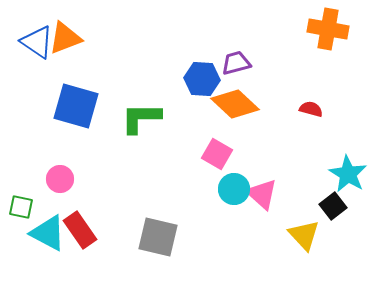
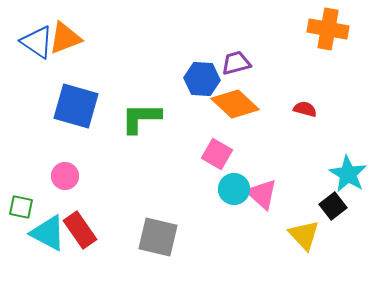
red semicircle: moved 6 px left
pink circle: moved 5 px right, 3 px up
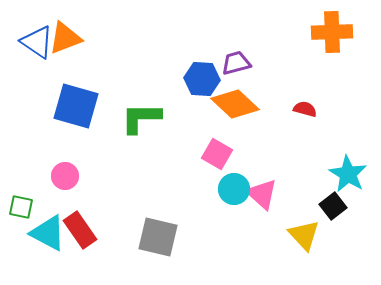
orange cross: moved 4 px right, 3 px down; rotated 12 degrees counterclockwise
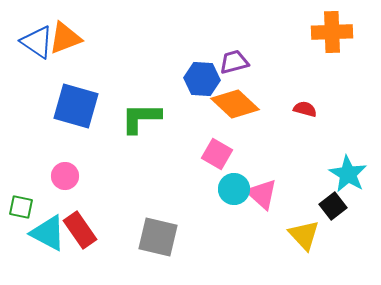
purple trapezoid: moved 2 px left, 1 px up
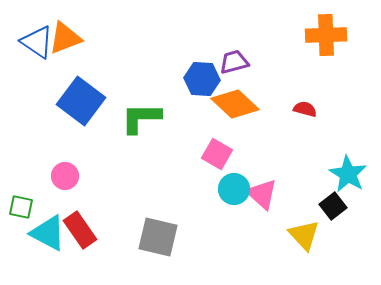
orange cross: moved 6 px left, 3 px down
blue square: moved 5 px right, 5 px up; rotated 21 degrees clockwise
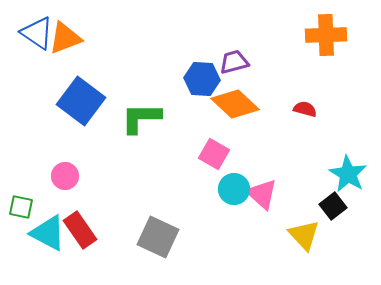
blue triangle: moved 9 px up
pink square: moved 3 px left
gray square: rotated 12 degrees clockwise
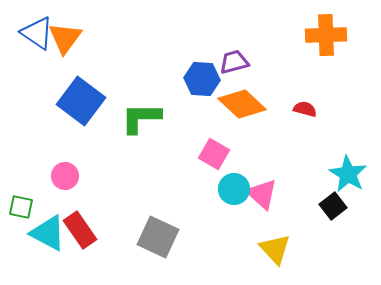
orange triangle: rotated 33 degrees counterclockwise
orange diamond: moved 7 px right
yellow triangle: moved 29 px left, 14 px down
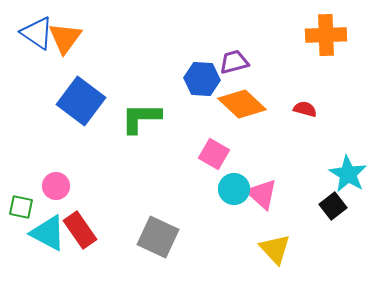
pink circle: moved 9 px left, 10 px down
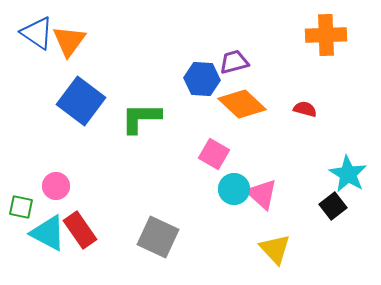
orange triangle: moved 4 px right, 3 px down
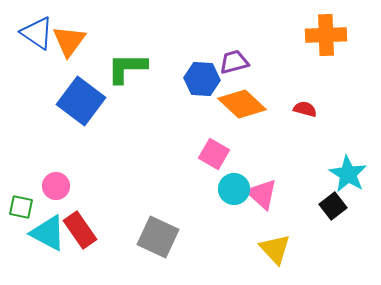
green L-shape: moved 14 px left, 50 px up
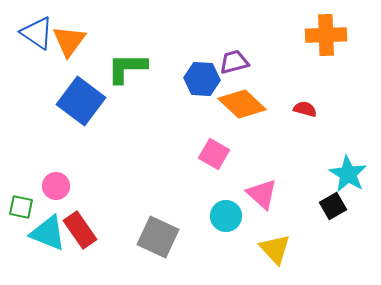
cyan circle: moved 8 px left, 27 px down
black square: rotated 8 degrees clockwise
cyan triangle: rotated 6 degrees counterclockwise
